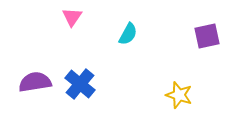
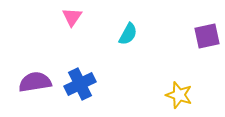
blue cross: rotated 24 degrees clockwise
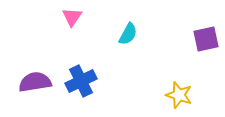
purple square: moved 1 px left, 3 px down
blue cross: moved 1 px right, 3 px up
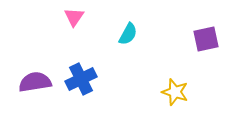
pink triangle: moved 2 px right
blue cross: moved 2 px up
yellow star: moved 4 px left, 3 px up
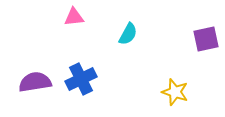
pink triangle: rotated 50 degrees clockwise
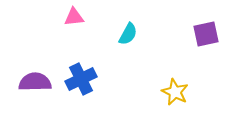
purple square: moved 5 px up
purple semicircle: rotated 8 degrees clockwise
yellow star: rotated 8 degrees clockwise
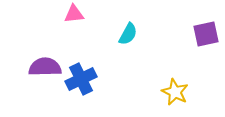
pink triangle: moved 3 px up
purple semicircle: moved 10 px right, 15 px up
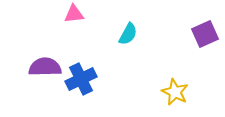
purple square: moved 1 px left; rotated 12 degrees counterclockwise
